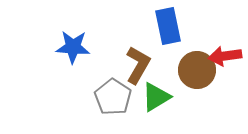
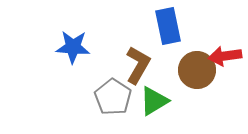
green triangle: moved 2 px left, 4 px down
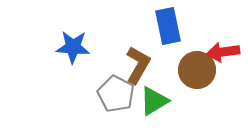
red arrow: moved 2 px left, 4 px up
gray pentagon: moved 3 px right, 3 px up; rotated 6 degrees counterclockwise
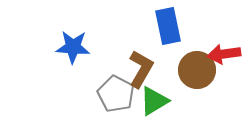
red arrow: moved 1 px right, 2 px down
brown L-shape: moved 3 px right, 4 px down
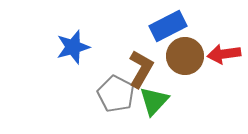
blue rectangle: rotated 75 degrees clockwise
blue star: rotated 20 degrees counterclockwise
brown circle: moved 12 px left, 14 px up
green triangle: rotated 16 degrees counterclockwise
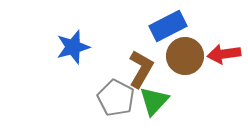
gray pentagon: moved 4 px down
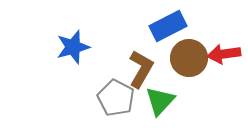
brown circle: moved 4 px right, 2 px down
green triangle: moved 6 px right
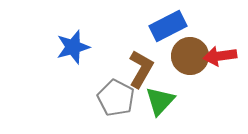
red arrow: moved 4 px left, 2 px down
brown circle: moved 1 px right, 2 px up
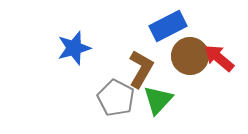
blue star: moved 1 px right, 1 px down
red arrow: moved 1 px left, 2 px down; rotated 48 degrees clockwise
green triangle: moved 2 px left, 1 px up
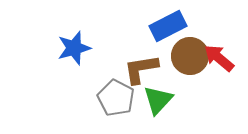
brown L-shape: rotated 129 degrees counterclockwise
